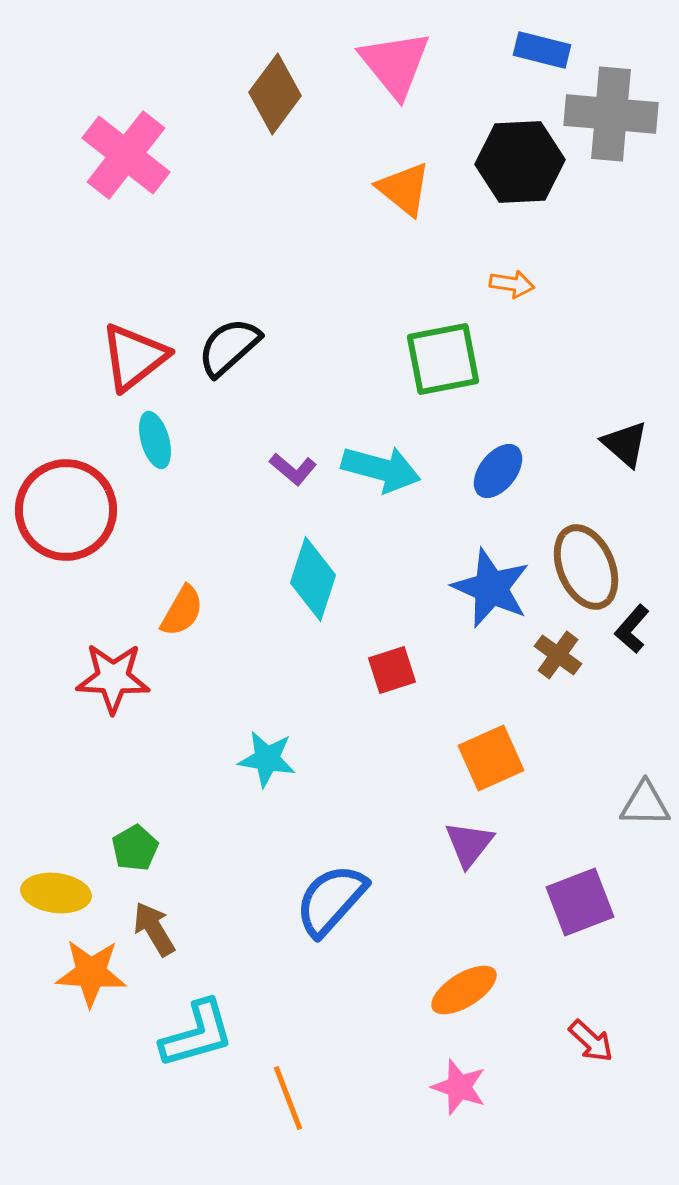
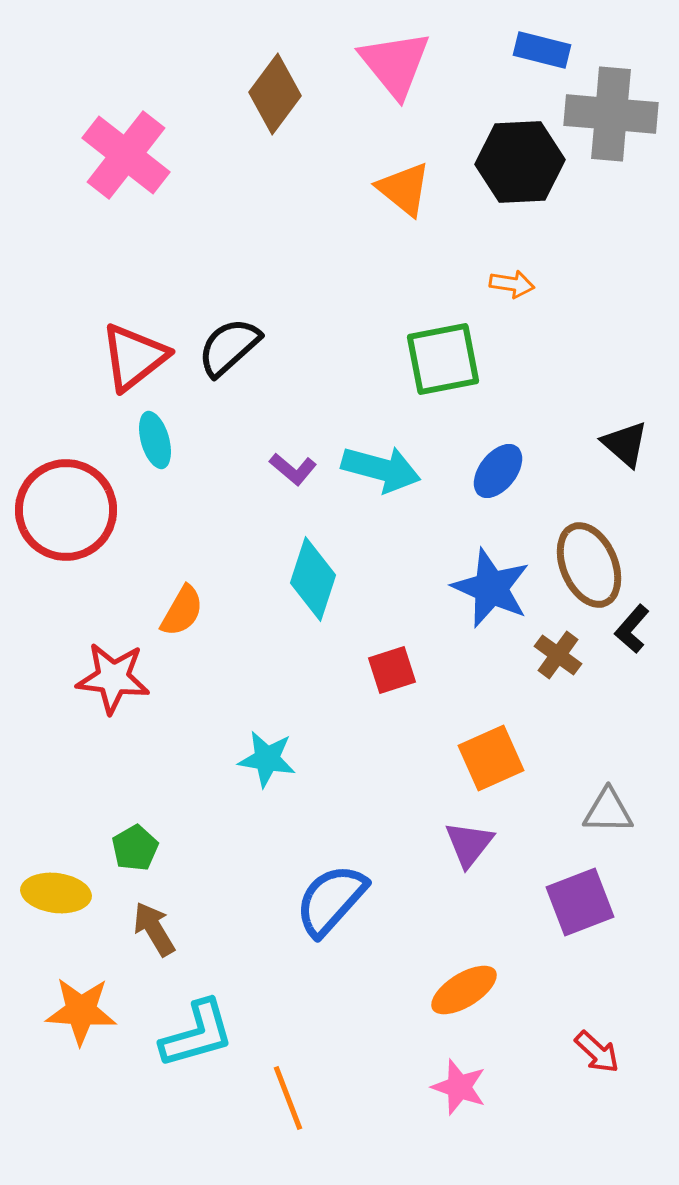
brown ellipse: moved 3 px right, 2 px up
red star: rotated 4 degrees clockwise
gray triangle: moved 37 px left, 7 px down
orange star: moved 10 px left, 38 px down
red arrow: moved 6 px right, 11 px down
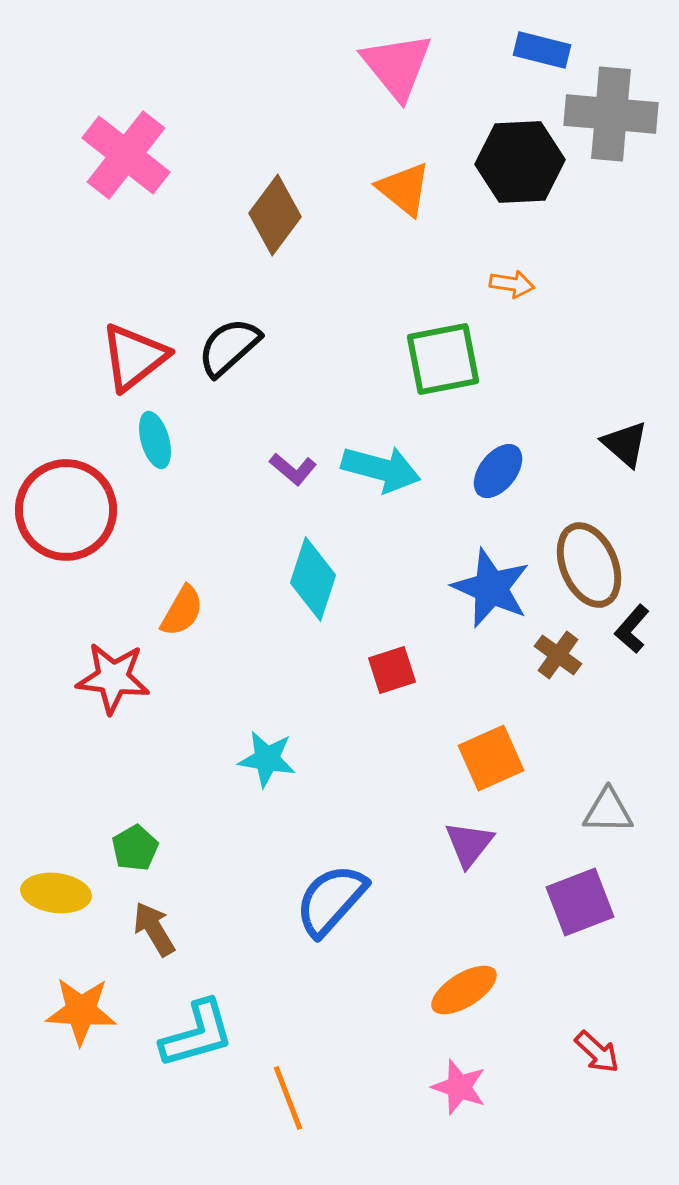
pink triangle: moved 2 px right, 2 px down
brown diamond: moved 121 px down
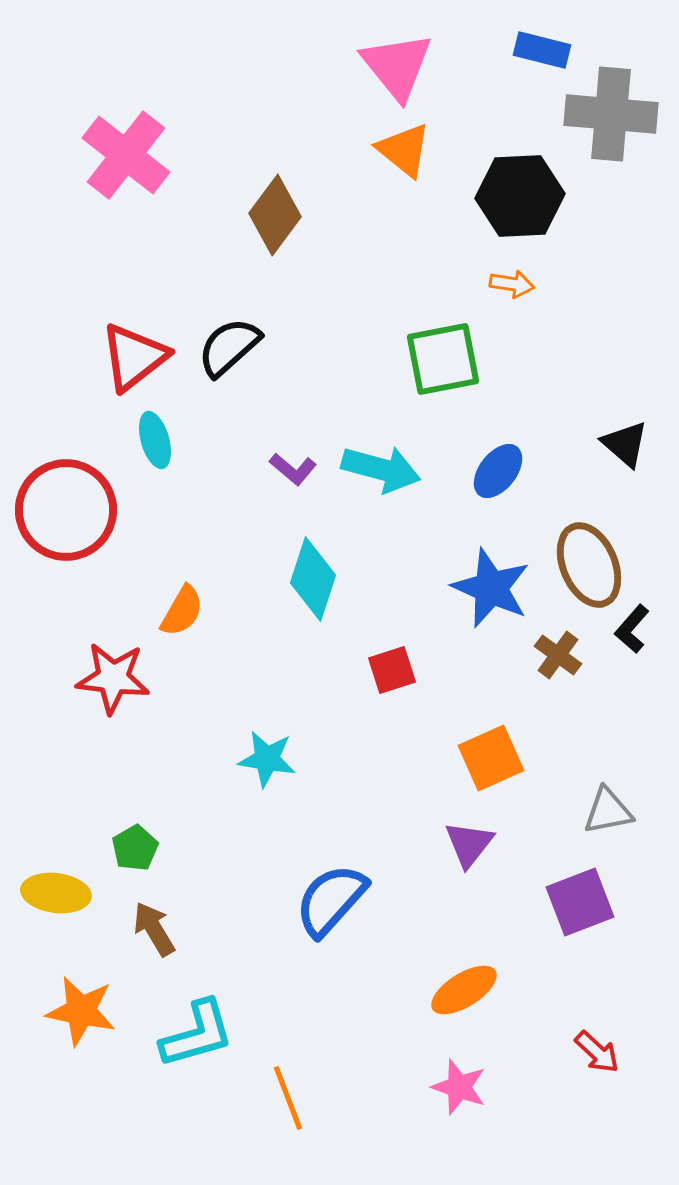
black hexagon: moved 34 px down
orange triangle: moved 39 px up
gray triangle: rotated 12 degrees counterclockwise
orange star: rotated 8 degrees clockwise
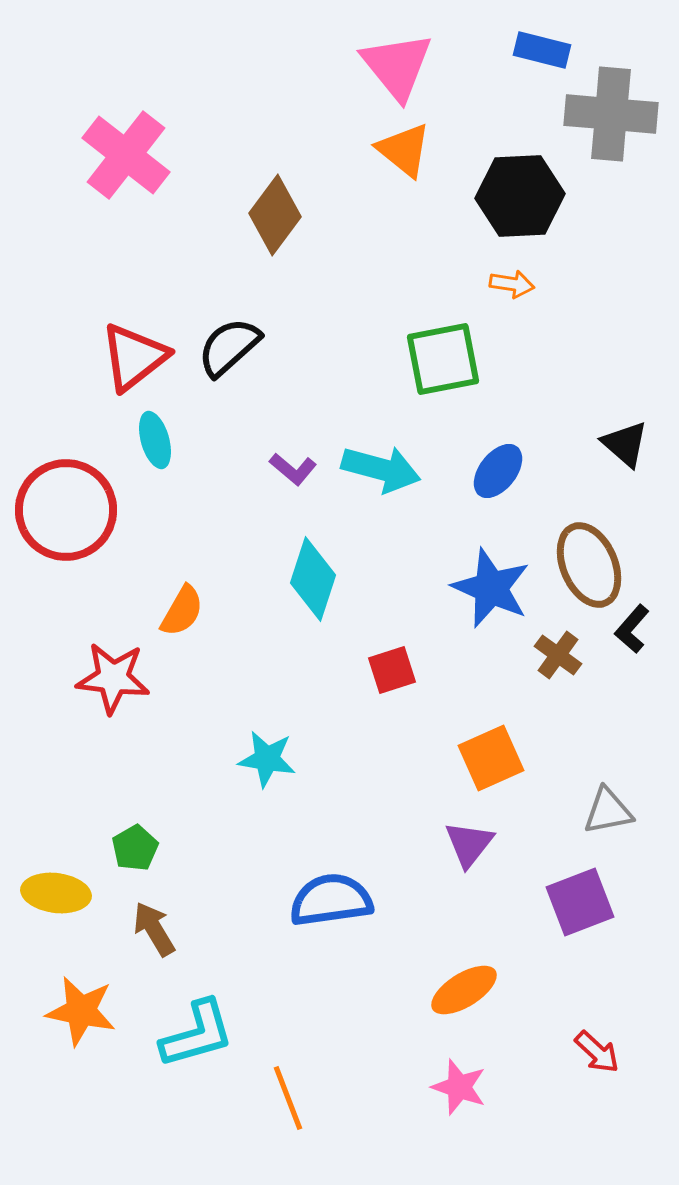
blue semicircle: rotated 40 degrees clockwise
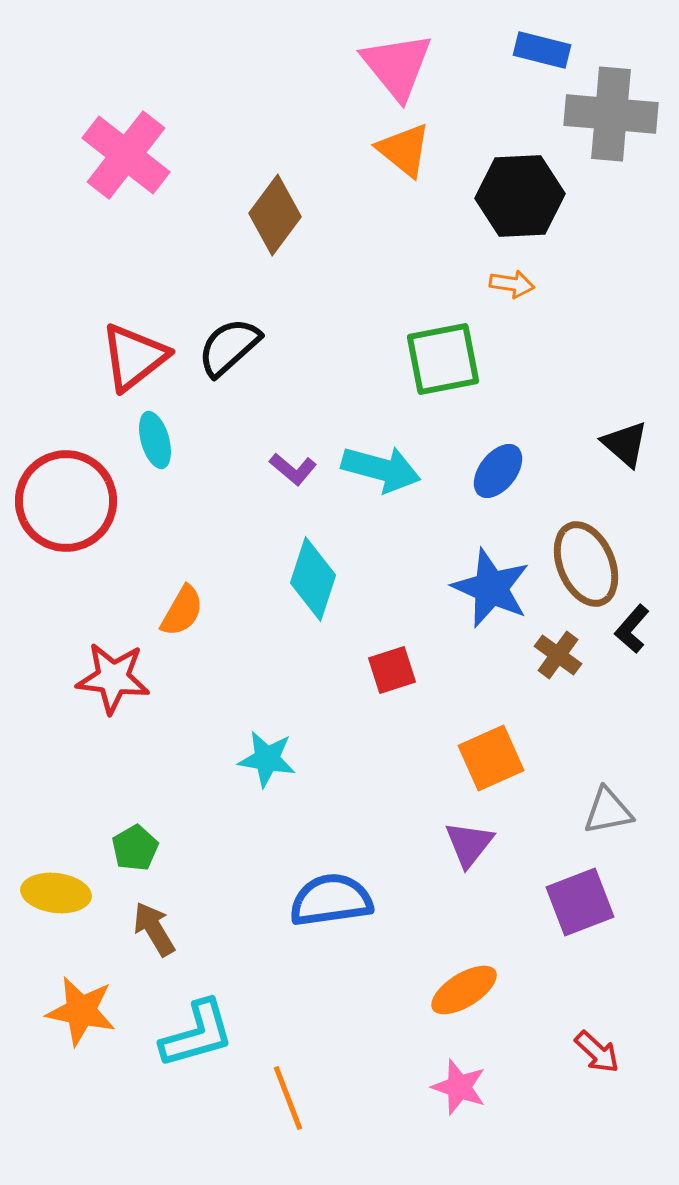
red circle: moved 9 px up
brown ellipse: moved 3 px left, 1 px up
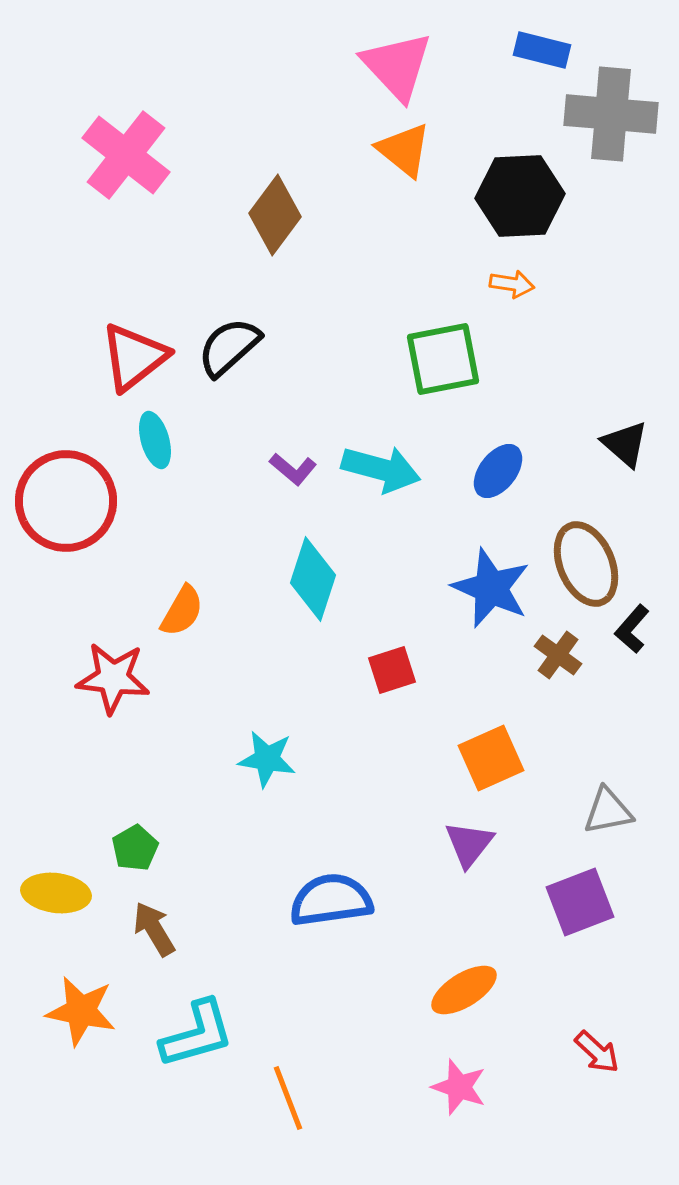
pink triangle: rotated 4 degrees counterclockwise
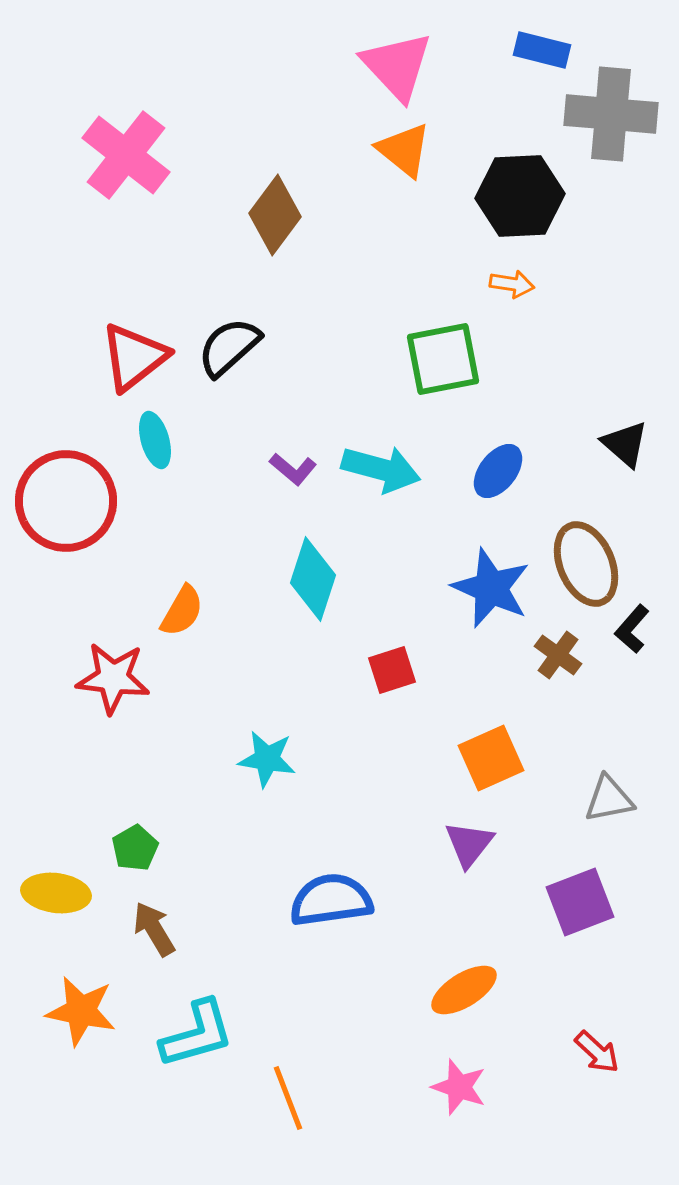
gray triangle: moved 1 px right, 12 px up
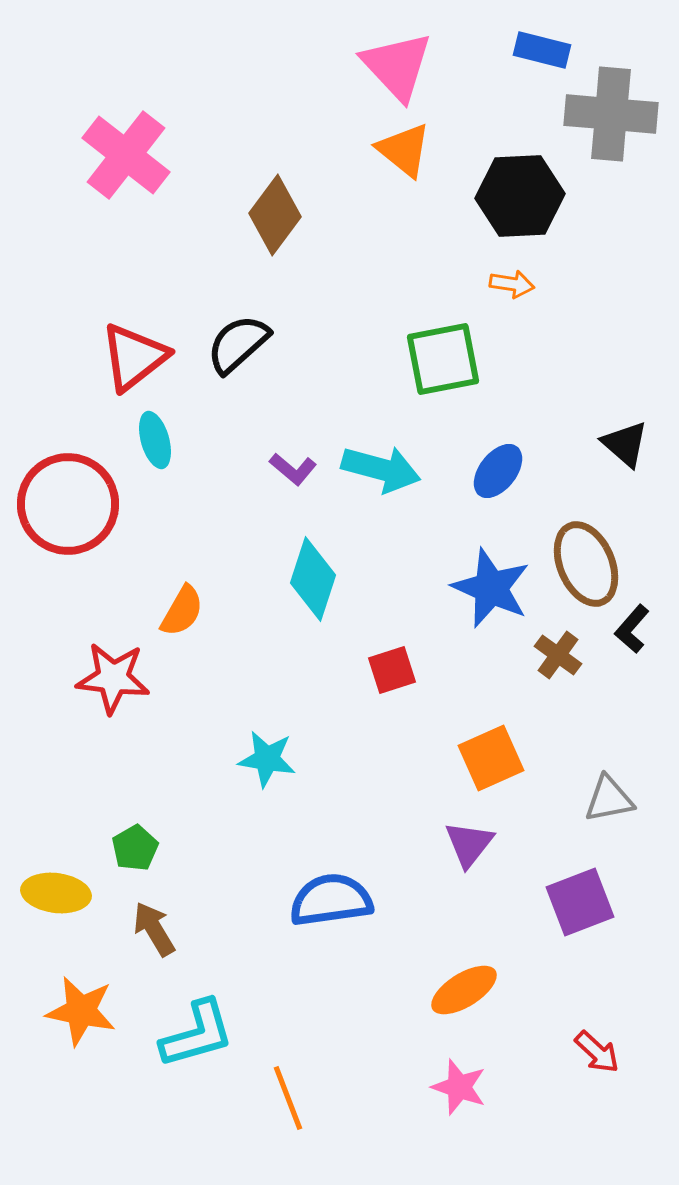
black semicircle: moved 9 px right, 3 px up
red circle: moved 2 px right, 3 px down
